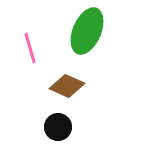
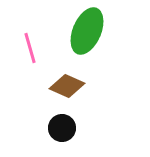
black circle: moved 4 px right, 1 px down
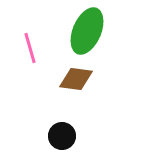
brown diamond: moved 9 px right, 7 px up; rotated 16 degrees counterclockwise
black circle: moved 8 px down
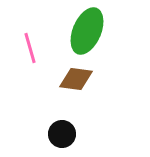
black circle: moved 2 px up
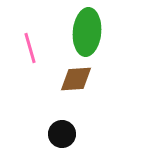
green ellipse: moved 1 px down; rotated 18 degrees counterclockwise
brown diamond: rotated 12 degrees counterclockwise
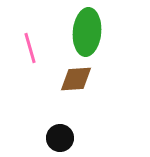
black circle: moved 2 px left, 4 px down
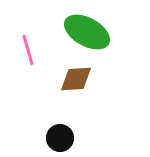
green ellipse: rotated 66 degrees counterclockwise
pink line: moved 2 px left, 2 px down
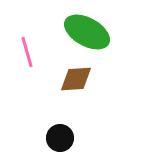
pink line: moved 1 px left, 2 px down
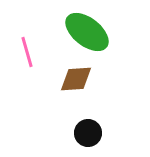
green ellipse: rotated 9 degrees clockwise
black circle: moved 28 px right, 5 px up
